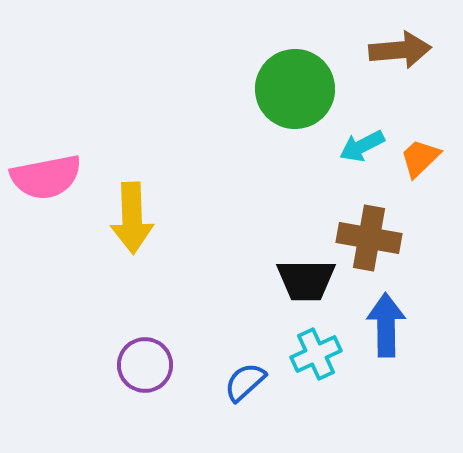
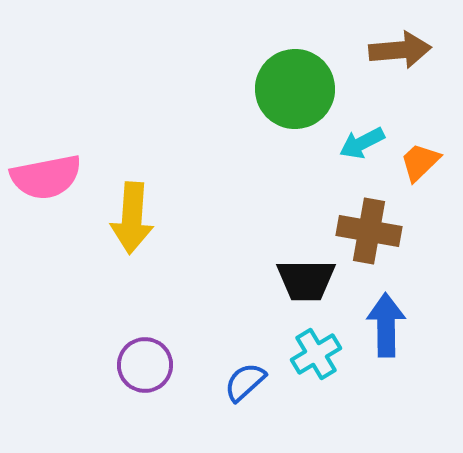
cyan arrow: moved 3 px up
orange trapezoid: moved 4 px down
yellow arrow: rotated 6 degrees clockwise
brown cross: moved 7 px up
cyan cross: rotated 6 degrees counterclockwise
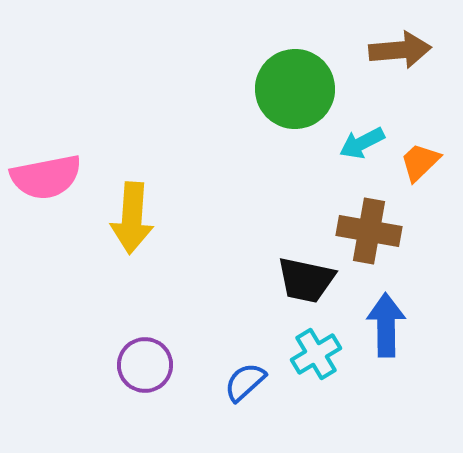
black trapezoid: rotated 12 degrees clockwise
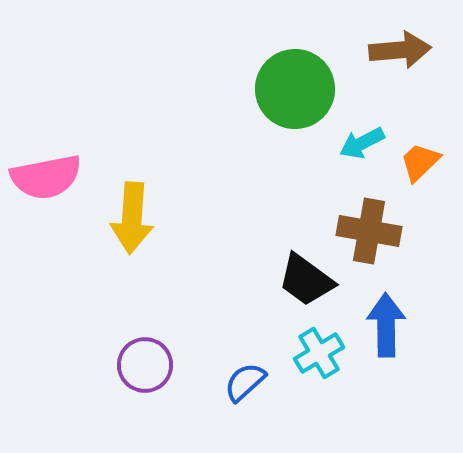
black trapezoid: rotated 24 degrees clockwise
cyan cross: moved 3 px right, 1 px up
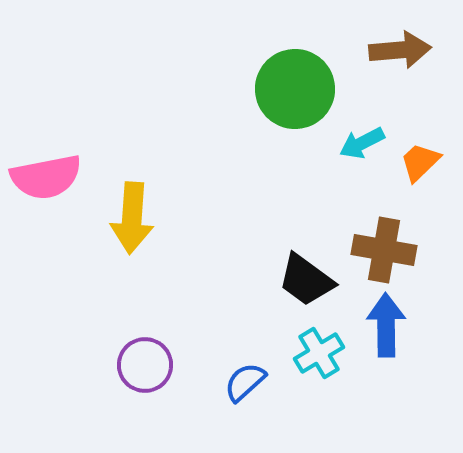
brown cross: moved 15 px right, 19 px down
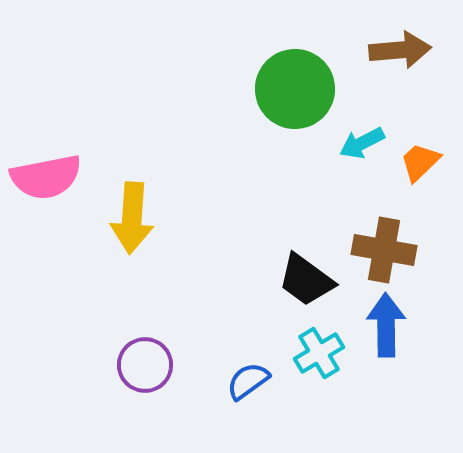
blue semicircle: moved 3 px right, 1 px up; rotated 6 degrees clockwise
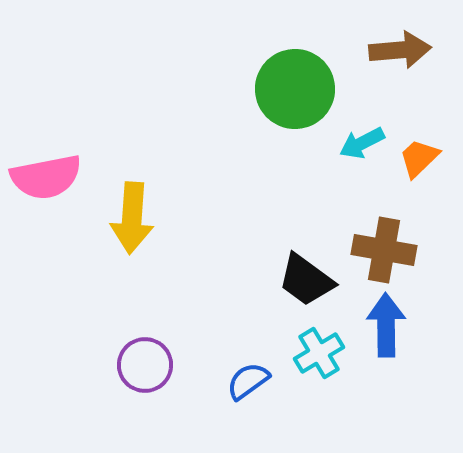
orange trapezoid: moved 1 px left, 4 px up
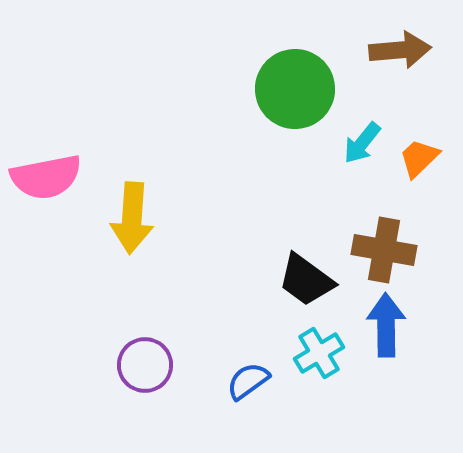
cyan arrow: rotated 24 degrees counterclockwise
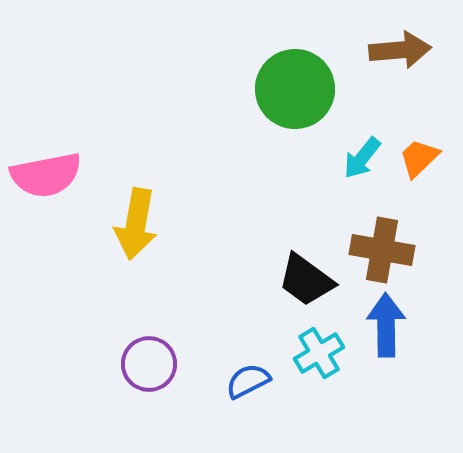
cyan arrow: moved 15 px down
pink semicircle: moved 2 px up
yellow arrow: moved 4 px right, 6 px down; rotated 6 degrees clockwise
brown cross: moved 2 px left
purple circle: moved 4 px right, 1 px up
blue semicircle: rotated 9 degrees clockwise
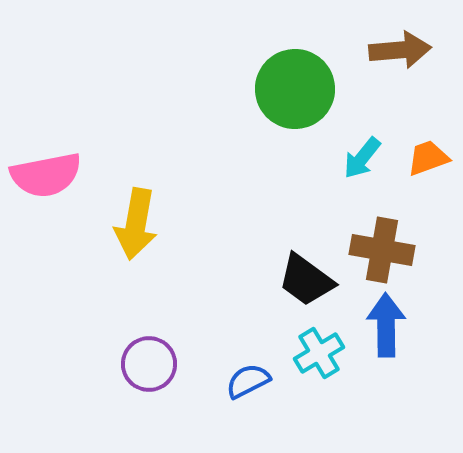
orange trapezoid: moved 9 px right; rotated 24 degrees clockwise
